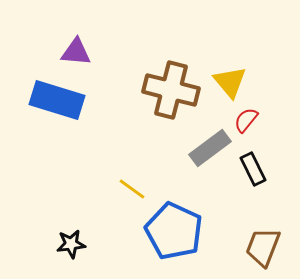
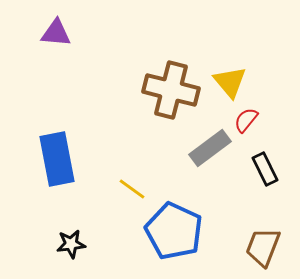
purple triangle: moved 20 px left, 19 px up
blue rectangle: moved 59 px down; rotated 62 degrees clockwise
black rectangle: moved 12 px right
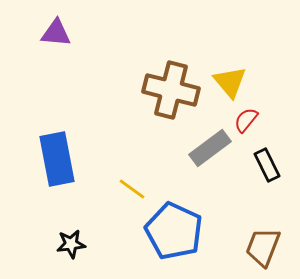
black rectangle: moved 2 px right, 4 px up
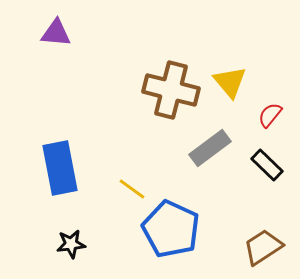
red semicircle: moved 24 px right, 5 px up
blue rectangle: moved 3 px right, 9 px down
black rectangle: rotated 20 degrees counterclockwise
blue pentagon: moved 3 px left, 2 px up
brown trapezoid: rotated 36 degrees clockwise
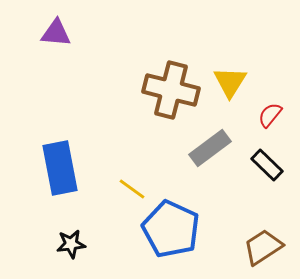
yellow triangle: rotated 12 degrees clockwise
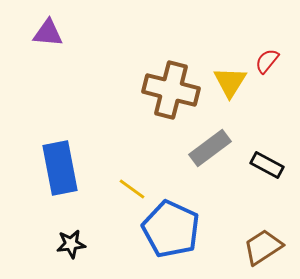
purple triangle: moved 8 px left
red semicircle: moved 3 px left, 54 px up
black rectangle: rotated 16 degrees counterclockwise
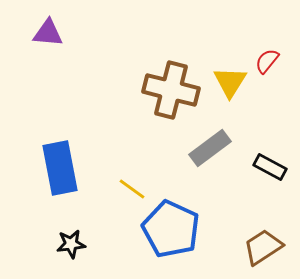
black rectangle: moved 3 px right, 2 px down
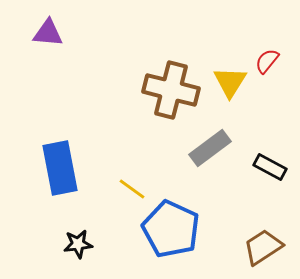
black star: moved 7 px right
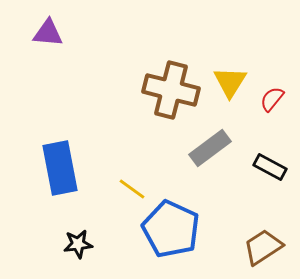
red semicircle: moved 5 px right, 38 px down
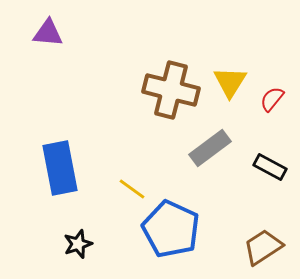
black star: rotated 12 degrees counterclockwise
